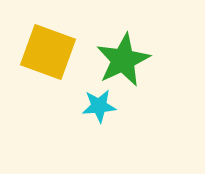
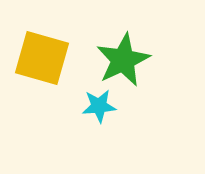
yellow square: moved 6 px left, 6 px down; rotated 4 degrees counterclockwise
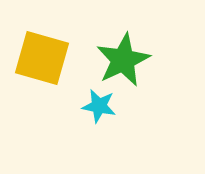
cyan star: rotated 16 degrees clockwise
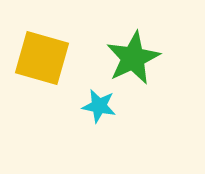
green star: moved 10 px right, 2 px up
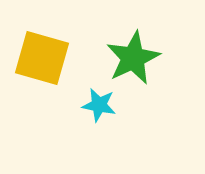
cyan star: moved 1 px up
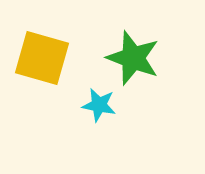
green star: rotated 26 degrees counterclockwise
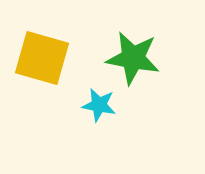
green star: rotated 10 degrees counterclockwise
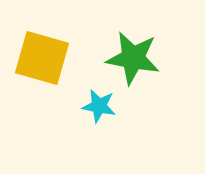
cyan star: moved 1 px down
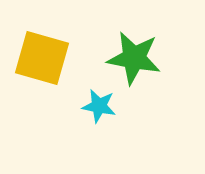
green star: moved 1 px right
